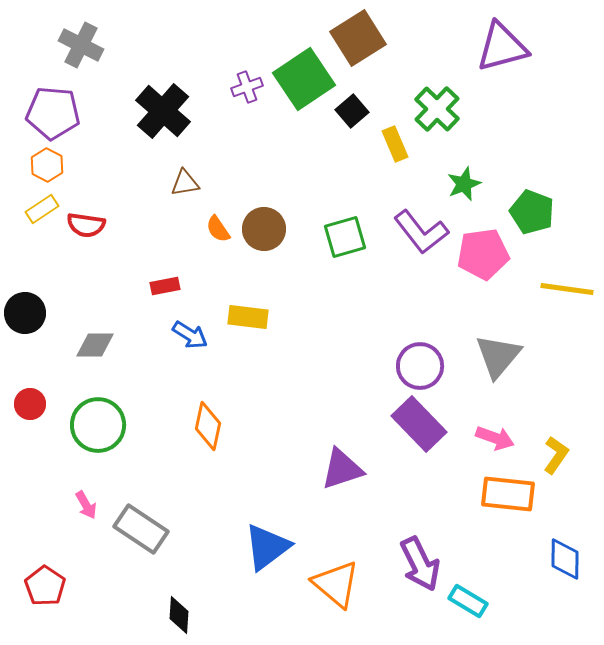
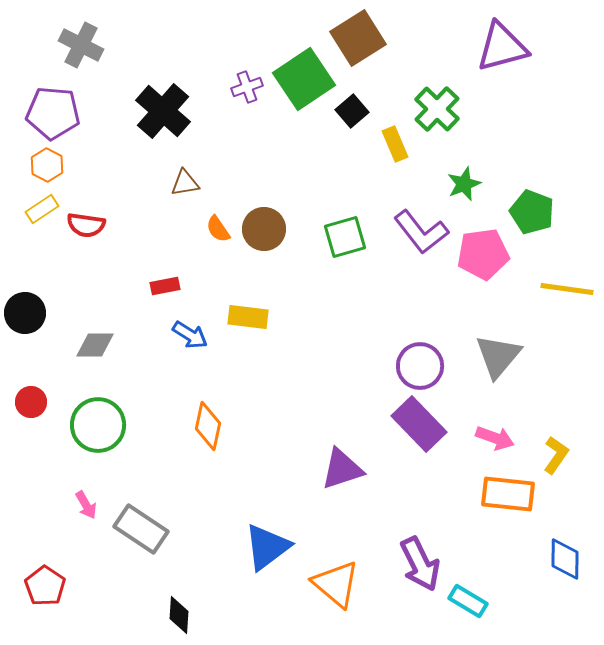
red circle at (30, 404): moved 1 px right, 2 px up
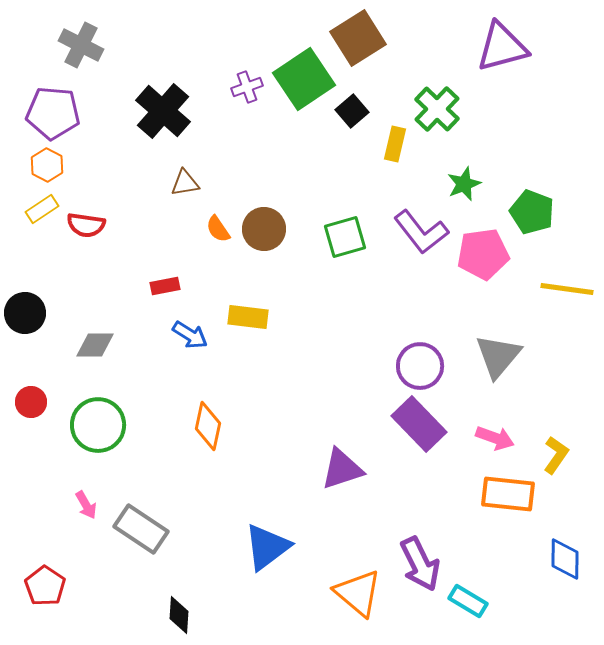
yellow rectangle at (395, 144): rotated 36 degrees clockwise
orange triangle at (336, 584): moved 22 px right, 9 px down
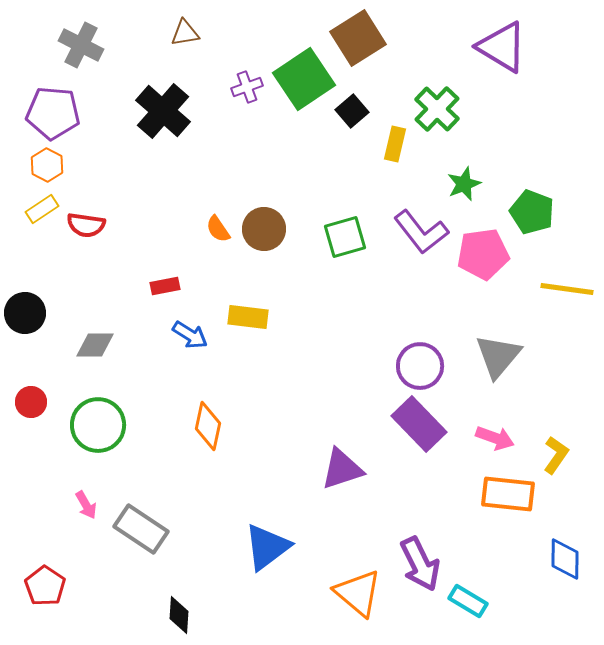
purple triangle at (502, 47): rotated 46 degrees clockwise
brown triangle at (185, 183): moved 150 px up
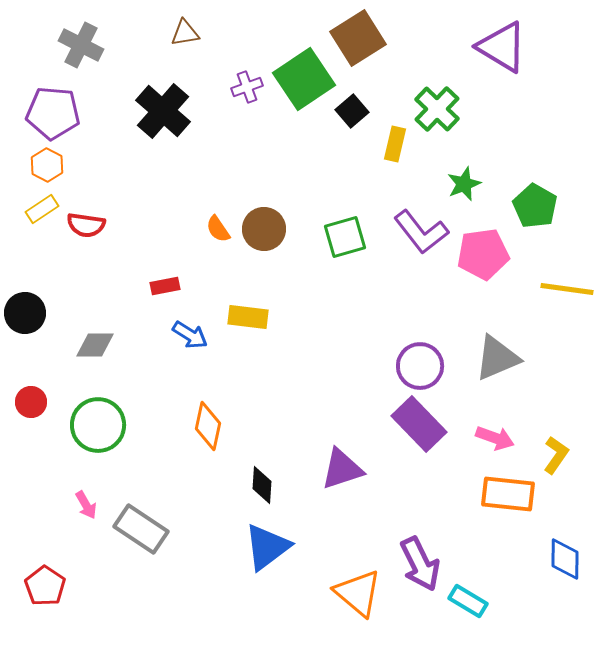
green pentagon at (532, 212): moved 3 px right, 6 px up; rotated 9 degrees clockwise
gray triangle at (498, 356): moved 1 px left, 2 px down; rotated 27 degrees clockwise
black diamond at (179, 615): moved 83 px right, 130 px up
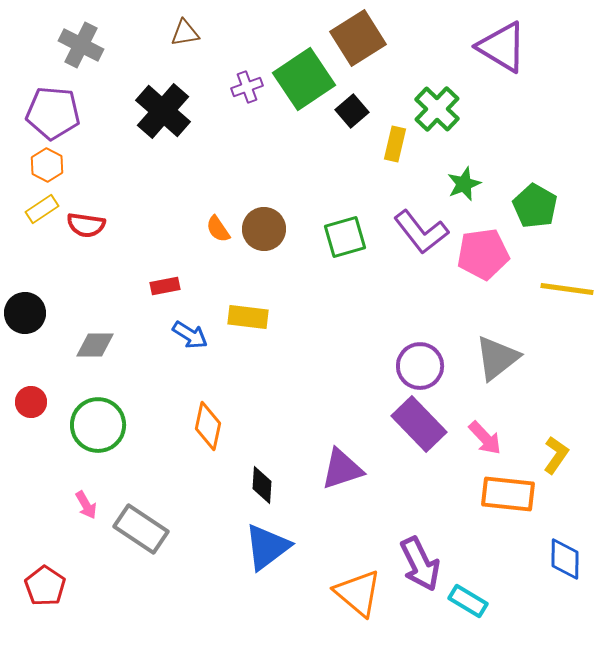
gray triangle at (497, 358): rotated 15 degrees counterclockwise
pink arrow at (495, 438): moved 10 px left; rotated 27 degrees clockwise
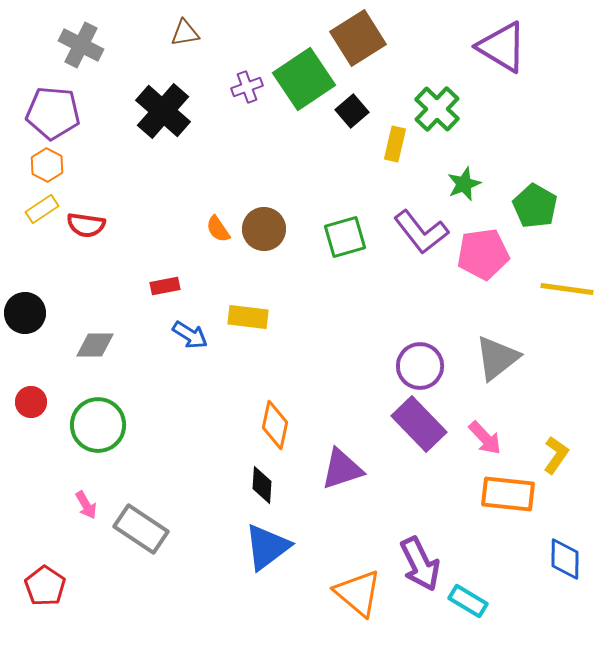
orange diamond at (208, 426): moved 67 px right, 1 px up
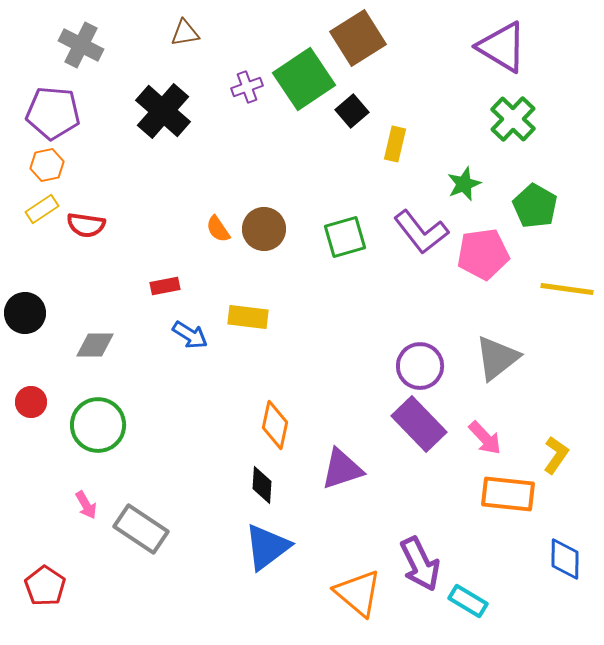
green cross at (437, 109): moved 76 px right, 10 px down
orange hexagon at (47, 165): rotated 20 degrees clockwise
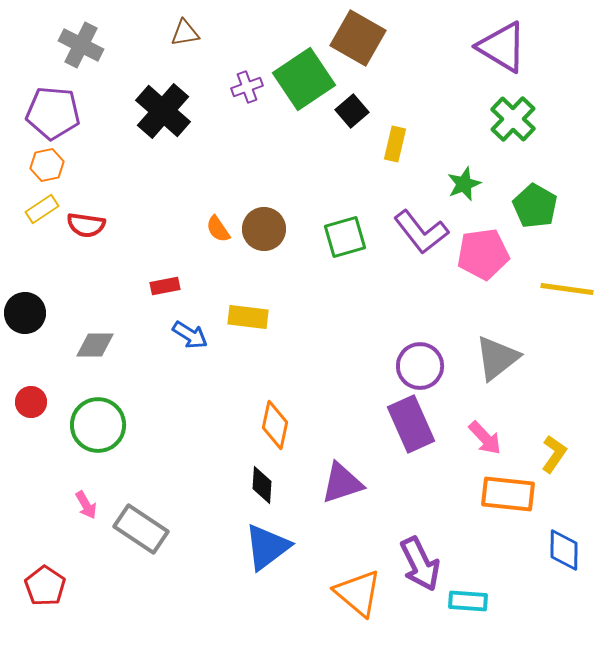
brown square at (358, 38): rotated 28 degrees counterclockwise
purple rectangle at (419, 424): moved 8 px left; rotated 20 degrees clockwise
yellow L-shape at (556, 455): moved 2 px left, 1 px up
purple triangle at (342, 469): moved 14 px down
blue diamond at (565, 559): moved 1 px left, 9 px up
cyan rectangle at (468, 601): rotated 27 degrees counterclockwise
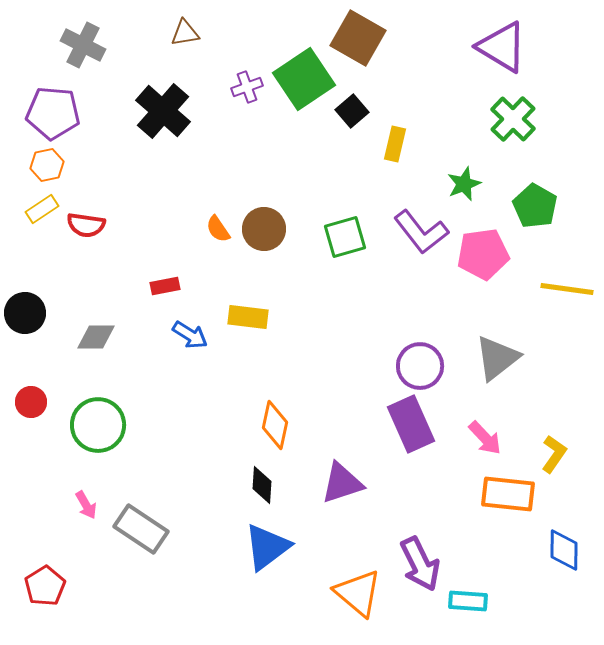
gray cross at (81, 45): moved 2 px right
gray diamond at (95, 345): moved 1 px right, 8 px up
red pentagon at (45, 586): rotated 6 degrees clockwise
